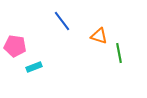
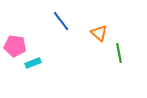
blue line: moved 1 px left
orange triangle: moved 3 px up; rotated 24 degrees clockwise
cyan rectangle: moved 1 px left, 4 px up
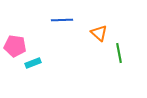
blue line: moved 1 px right, 1 px up; rotated 55 degrees counterclockwise
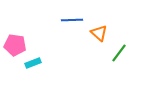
blue line: moved 10 px right
pink pentagon: moved 1 px up
green line: rotated 48 degrees clockwise
